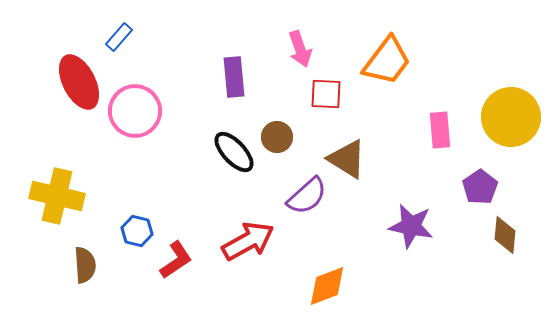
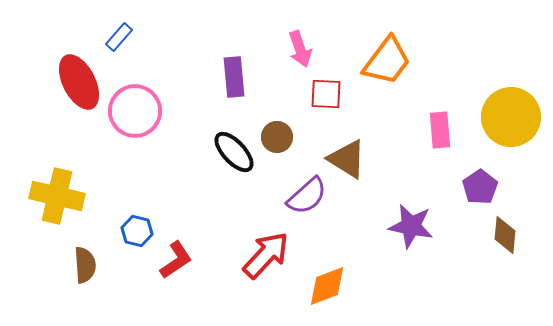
red arrow: moved 18 px right, 14 px down; rotated 18 degrees counterclockwise
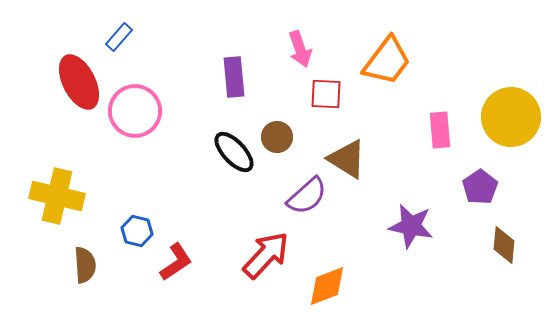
brown diamond: moved 1 px left, 10 px down
red L-shape: moved 2 px down
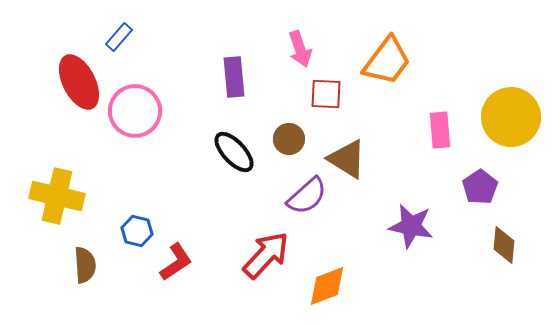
brown circle: moved 12 px right, 2 px down
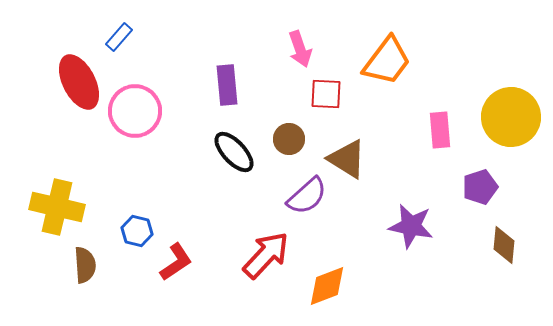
purple rectangle: moved 7 px left, 8 px down
purple pentagon: rotated 16 degrees clockwise
yellow cross: moved 11 px down
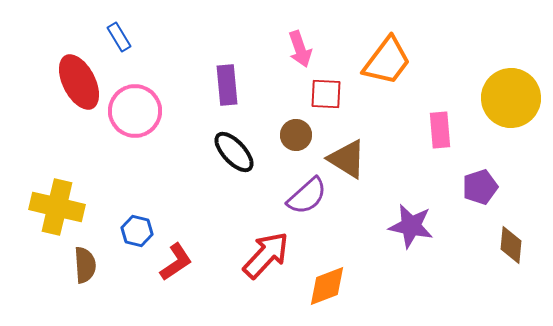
blue rectangle: rotated 72 degrees counterclockwise
yellow circle: moved 19 px up
brown circle: moved 7 px right, 4 px up
brown diamond: moved 7 px right
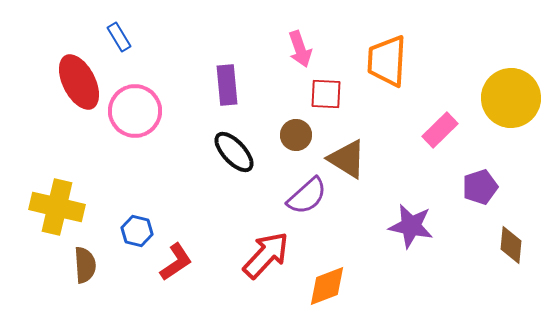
orange trapezoid: rotated 146 degrees clockwise
pink rectangle: rotated 51 degrees clockwise
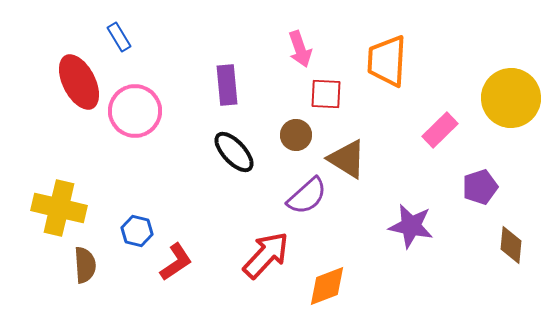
yellow cross: moved 2 px right, 1 px down
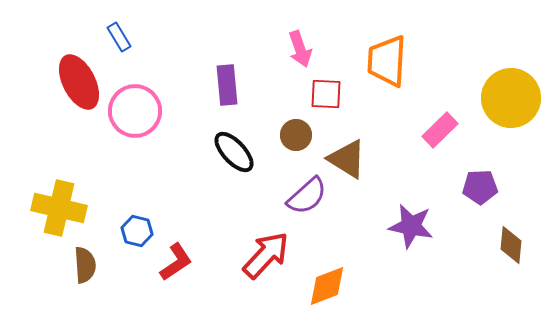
purple pentagon: rotated 16 degrees clockwise
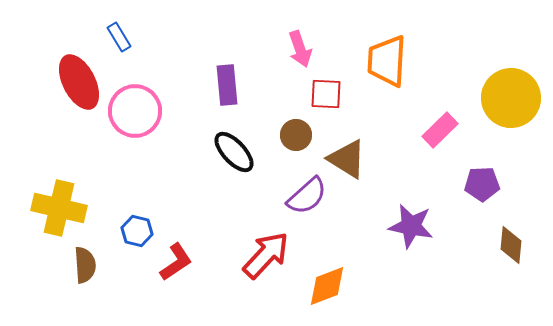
purple pentagon: moved 2 px right, 3 px up
